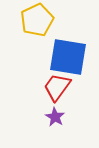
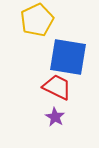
red trapezoid: rotated 80 degrees clockwise
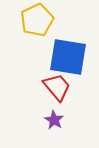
red trapezoid: rotated 24 degrees clockwise
purple star: moved 1 px left, 3 px down
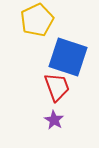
blue square: rotated 9 degrees clockwise
red trapezoid: rotated 20 degrees clockwise
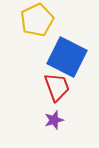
blue square: moved 1 px left; rotated 9 degrees clockwise
purple star: rotated 24 degrees clockwise
